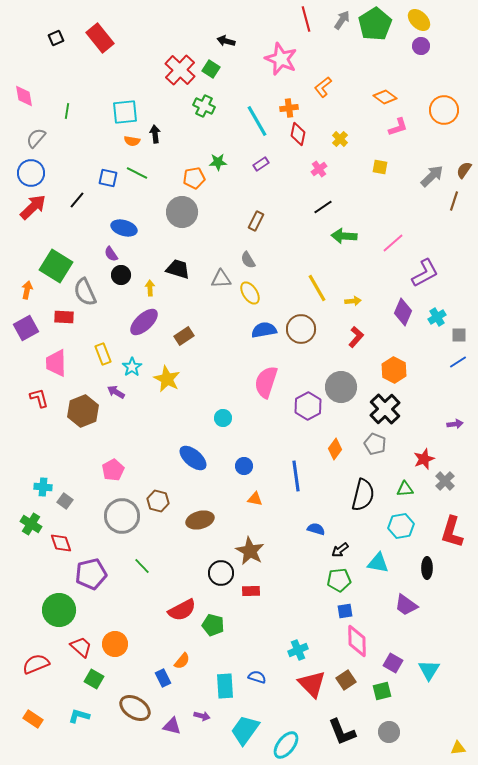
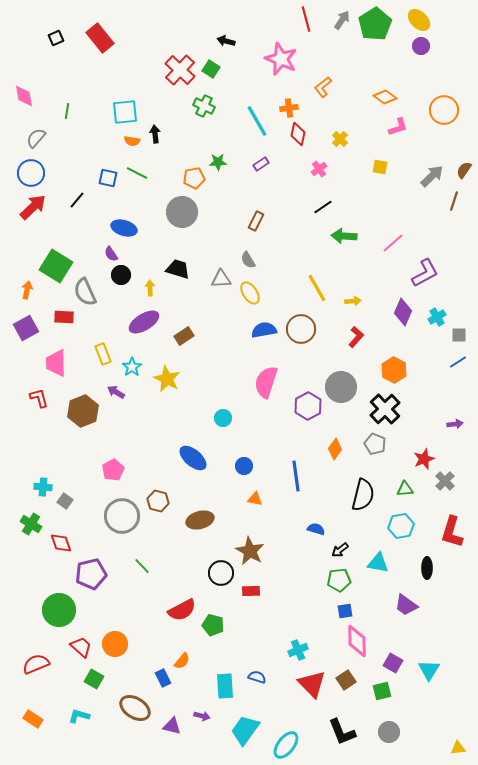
purple ellipse at (144, 322): rotated 12 degrees clockwise
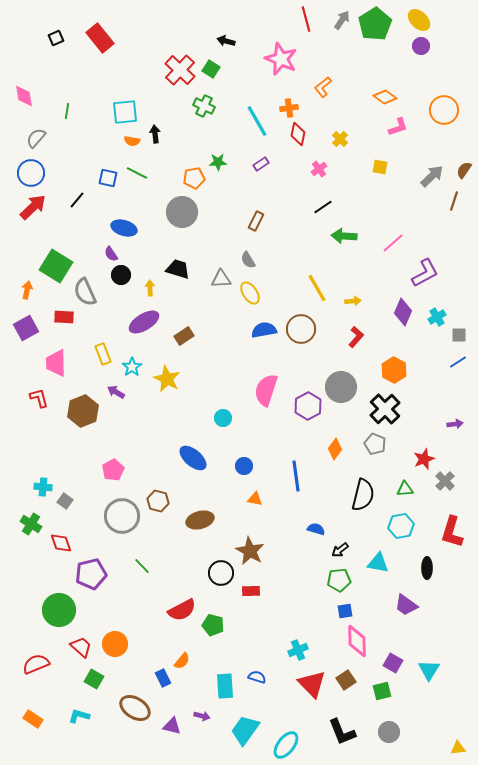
pink semicircle at (266, 382): moved 8 px down
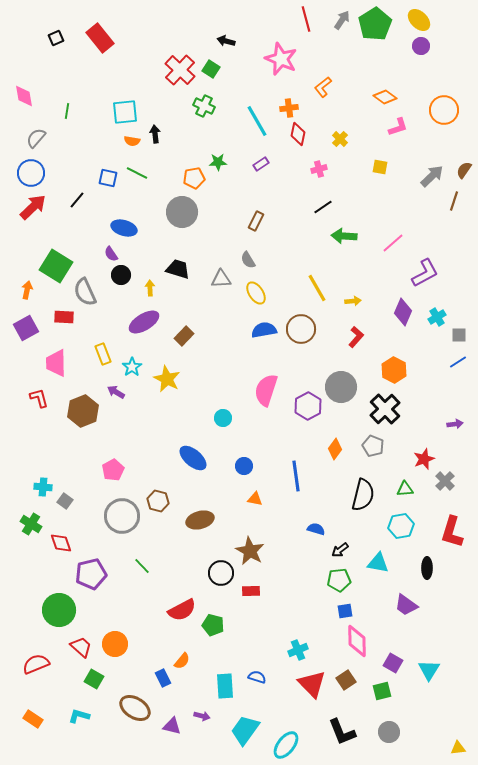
pink cross at (319, 169): rotated 21 degrees clockwise
yellow ellipse at (250, 293): moved 6 px right
brown rectangle at (184, 336): rotated 12 degrees counterclockwise
gray pentagon at (375, 444): moved 2 px left, 2 px down
